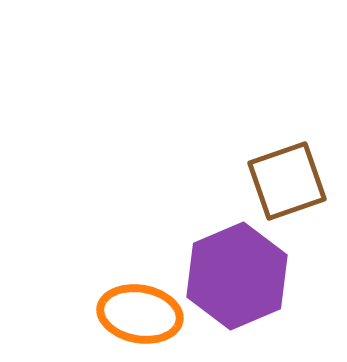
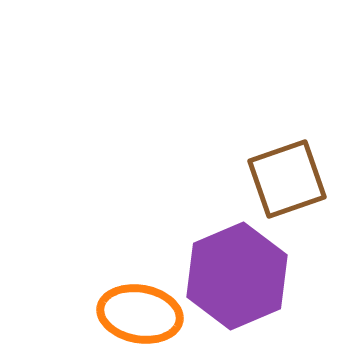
brown square: moved 2 px up
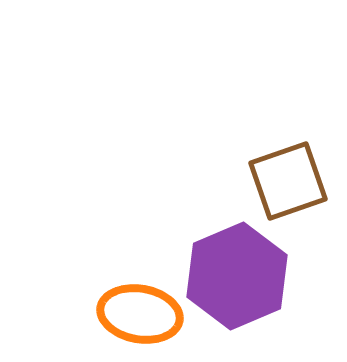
brown square: moved 1 px right, 2 px down
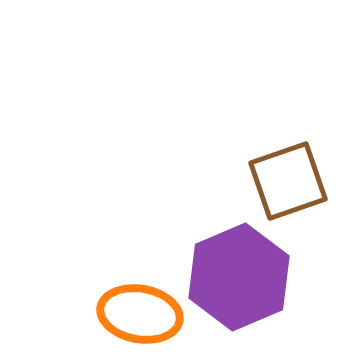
purple hexagon: moved 2 px right, 1 px down
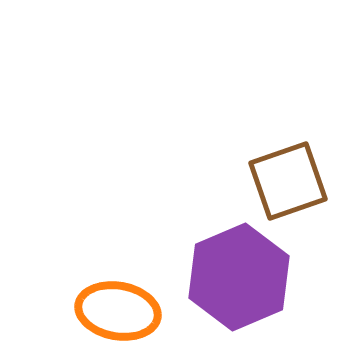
orange ellipse: moved 22 px left, 3 px up
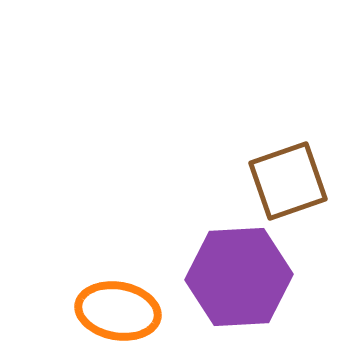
purple hexagon: rotated 20 degrees clockwise
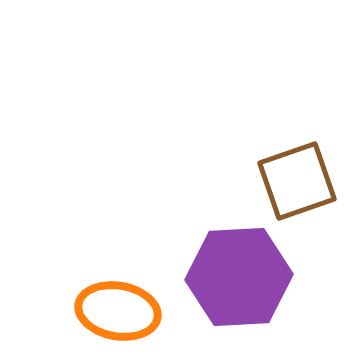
brown square: moved 9 px right
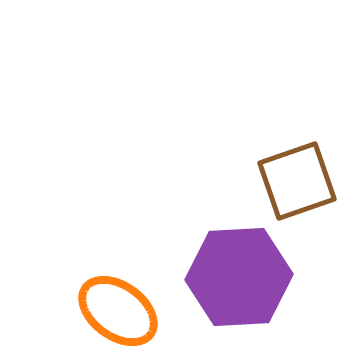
orange ellipse: rotated 26 degrees clockwise
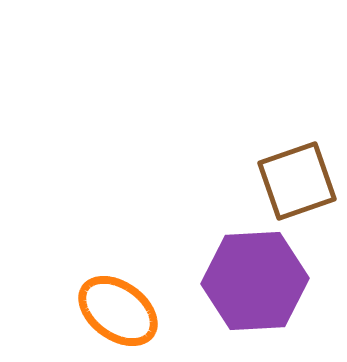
purple hexagon: moved 16 px right, 4 px down
